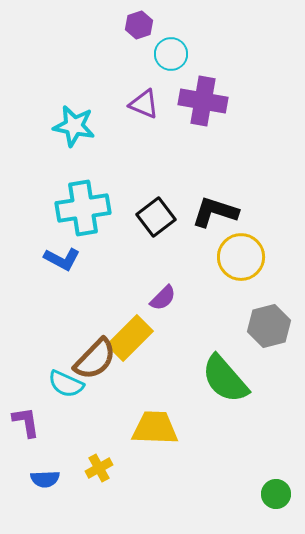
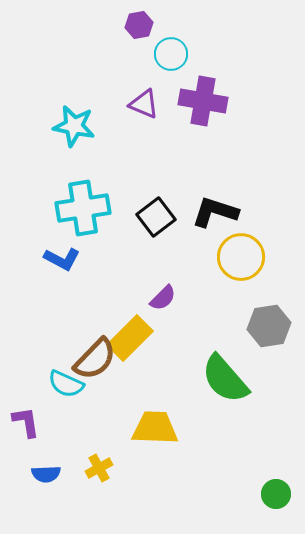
purple hexagon: rotated 8 degrees clockwise
gray hexagon: rotated 6 degrees clockwise
blue semicircle: moved 1 px right, 5 px up
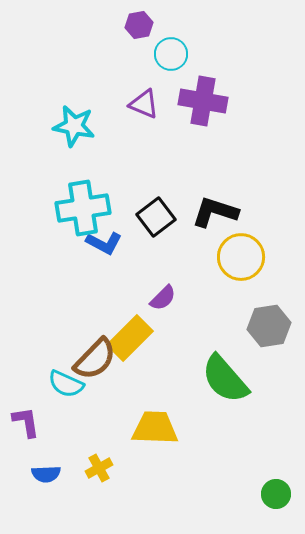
blue L-shape: moved 42 px right, 16 px up
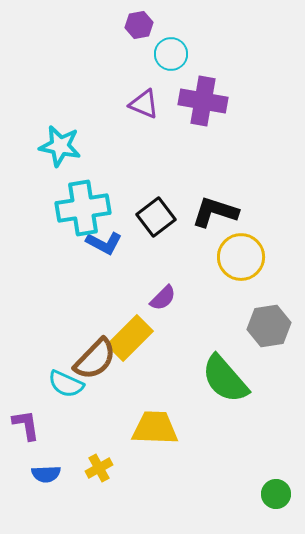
cyan star: moved 14 px left, 20 px down
purple L-shape: moved 3 px down
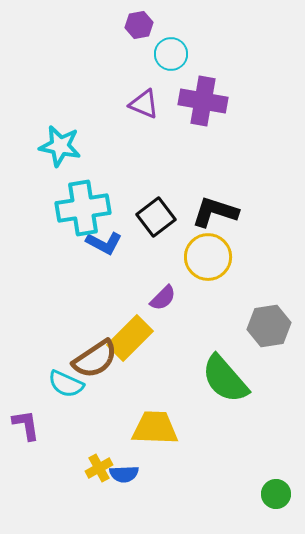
yellow circle: moved 33 px left
brown semicircle: rotated 12 degrees clockwise
blue semicircle: moved 78 px right
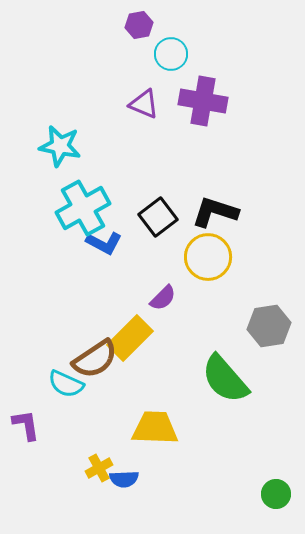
cyan cross: rotated 20 degrees counterclockwise
black square: moved 2 px right
blue semicircle: moved 5 px down
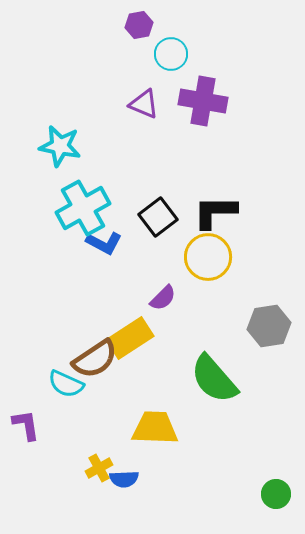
black L-shape: rotated 18 degrees counterclockwise
yellow rectangle: rotated 12 degrees clockwise
green semicircle: moved 11 px left
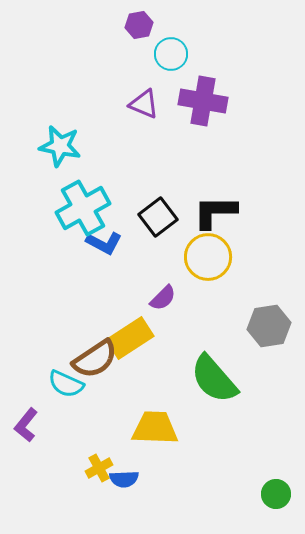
purple L-shape: rotated 132 degrees counterclockwise
